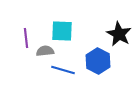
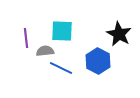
blue line: moved 2 px left, 2 px up; rotated 10 degrees clockwise
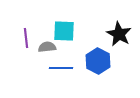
cyan square: moved 2 px right
gray semicircle: moved 2 px right, 4 px up
blue line: rotated 25 degrees counterclockwise
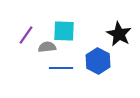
purple line: moved 3 px up; rotated 42 degrees clockwise
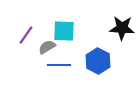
black star: moved 3 px right, 6 px up; rotated 25 degrees counterclockwise
gray semicircle: rotated 24 degrees counterclockwise
blue line: moved 2 px left, 3 px up
